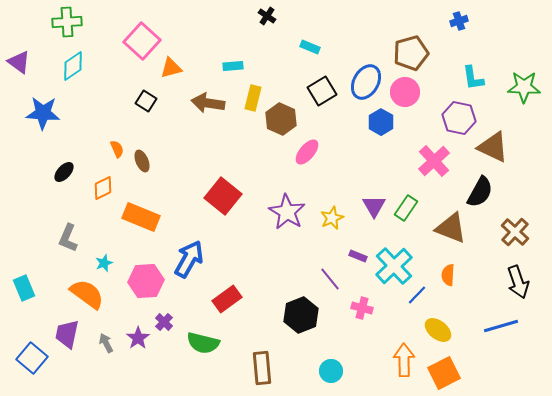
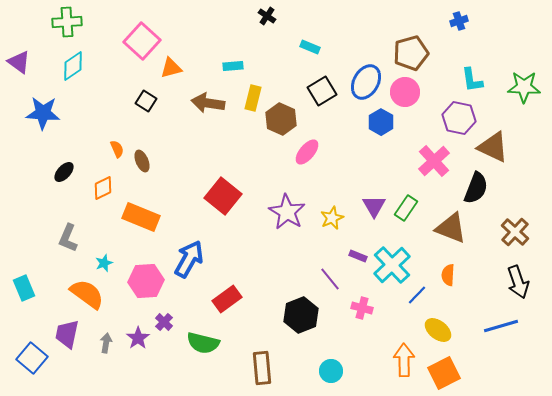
cyan L-shape at (473, 78): moved 1 px left, 2 px down
black semicircle at (480, 192): moved 4 px left, 4 px up; rotated 8 degrees counterclockwise
cyan cross at (394, 266): moved 2 px left, 1 px up
gray arrow at (106, 343): rotated 36 degrees clockwise
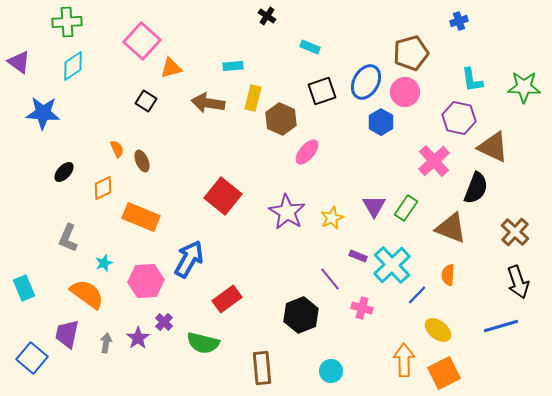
black square at (322, 91): rotated 12 degrees clockwise
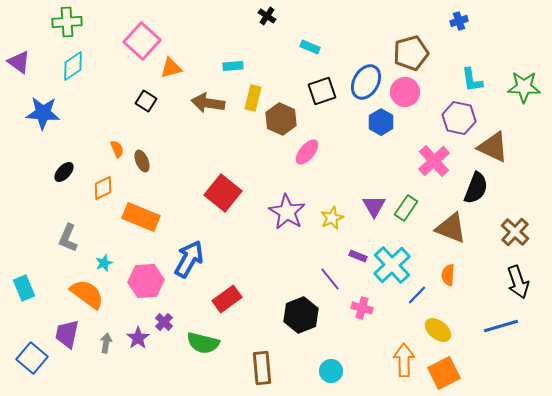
red square at (223, 196): moved 3 px up
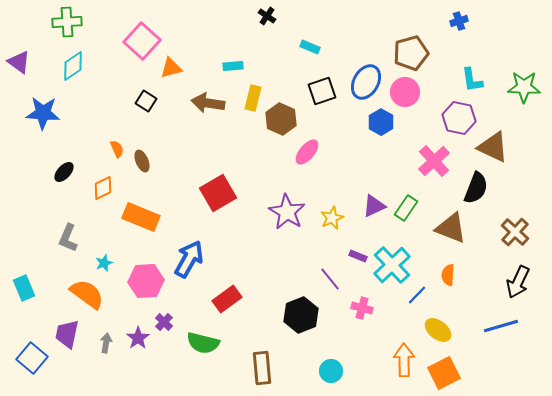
red square at (223, 193): moved 5 px left; rotated 21 degrees clockwise
purple triangle at (374, 206): rotated 35 degrees clockwise
black arrow at (518, 282): rotated 44 degrees clockwise
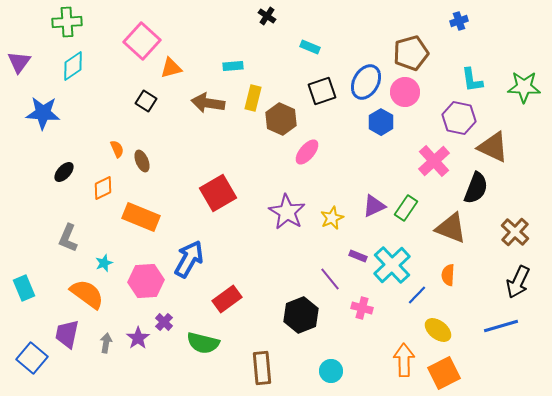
purple triangle at (19, 62): rotated 30 degrees clockwise
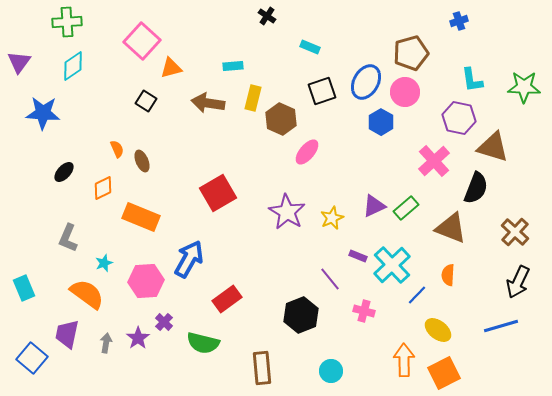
brown triangle at (493, 147): rotated 8 degrees counterclockwise
green rectangle at (406, 208): rotated 15 degrees clockwise
pink cross at (362, 308): moved 2 px right, 3 px down
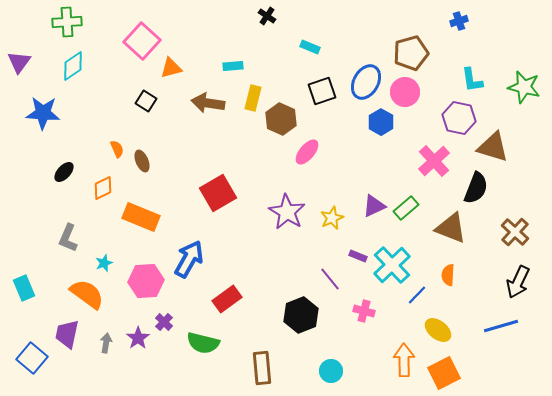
green star at (524, 87): rotated 12 degrees clockwise
